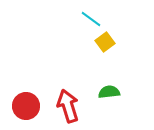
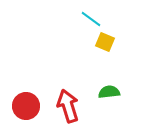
yellow square: rotated 30 degrees counterclockwise
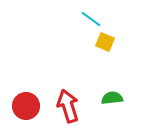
green semicircle: moved 3 px right, 6 px down
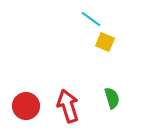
green semicircle: rotated 80 degrees clockwise
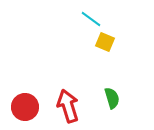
red circle: moved 1 px left, 1 px down
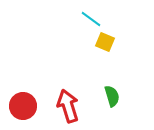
green semicircle: moved 2 px up
red circle: moved 2 px left, 1 px up
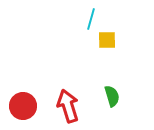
cyan line: rotated 70 degrees clockwise
yellow square: moved 2 px right, 2 px up; rotated 24 degrees counterclockwise
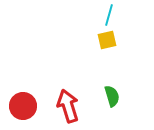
cyan line: moved 18 px right, 4 px up
yellow square: rotated 12 degrees counterclockwise
